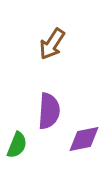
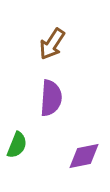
purple semicircle: moved 2 px right, 13 px up
purple diamond: moved 17 px down
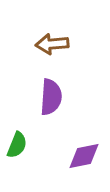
brown arrow: rotated 52 degrees clockwise
purple semicircle: moved 1 px up
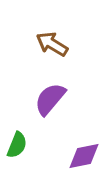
brown arrow: rotated 36 degrees clockwise
purple semicircle: moved 1 px left, 2 px down; rotated 144 degrees counterclockwise
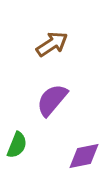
brown arrow: rotated 116 degrees clockwise
purple semicircle: moved 2 px right, 1 px down
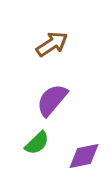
green semicircle: moved 20 px right, 2 px up; rotated 24 degrees clockwise
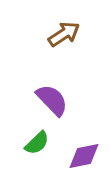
brown arrow: moved 12 px right, 10 px up
purple semicircle: rotated 96 degrees clockwise
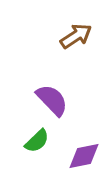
brown arrow: moved 12 px right, 2 px down
green semicircle: moved 2 px up
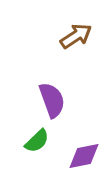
purple semicircle: rotated 24 degrees clockwise
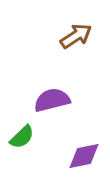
purple semicircle: rotated 84 degrees counterclockwise
green semicircle: moved 15 px left, 4 px up
